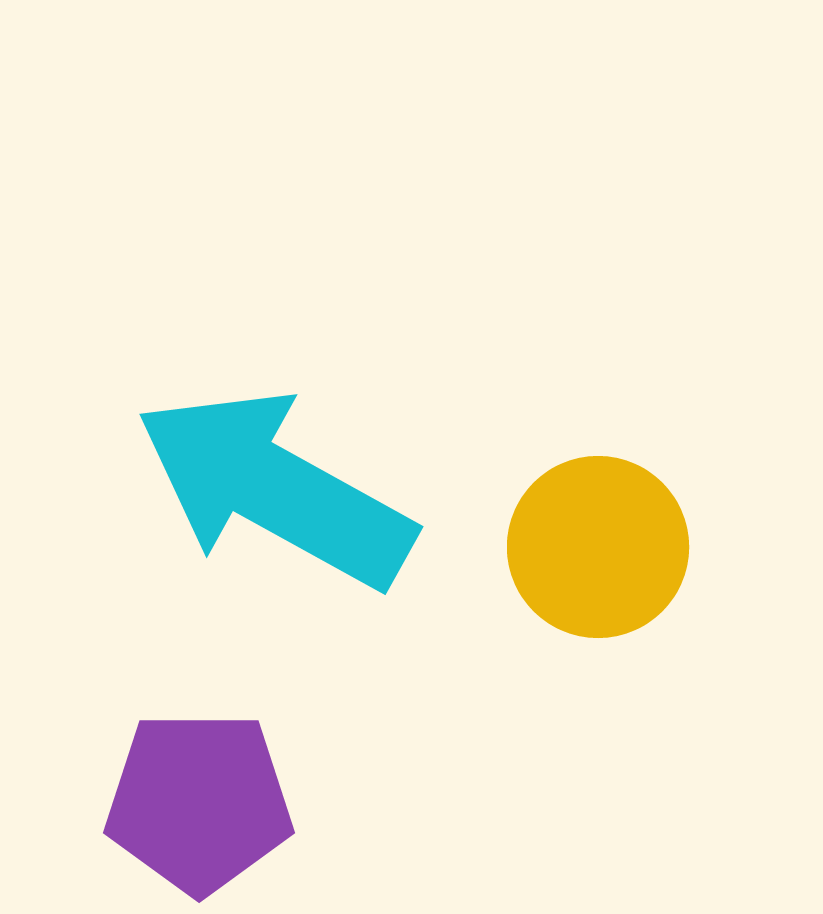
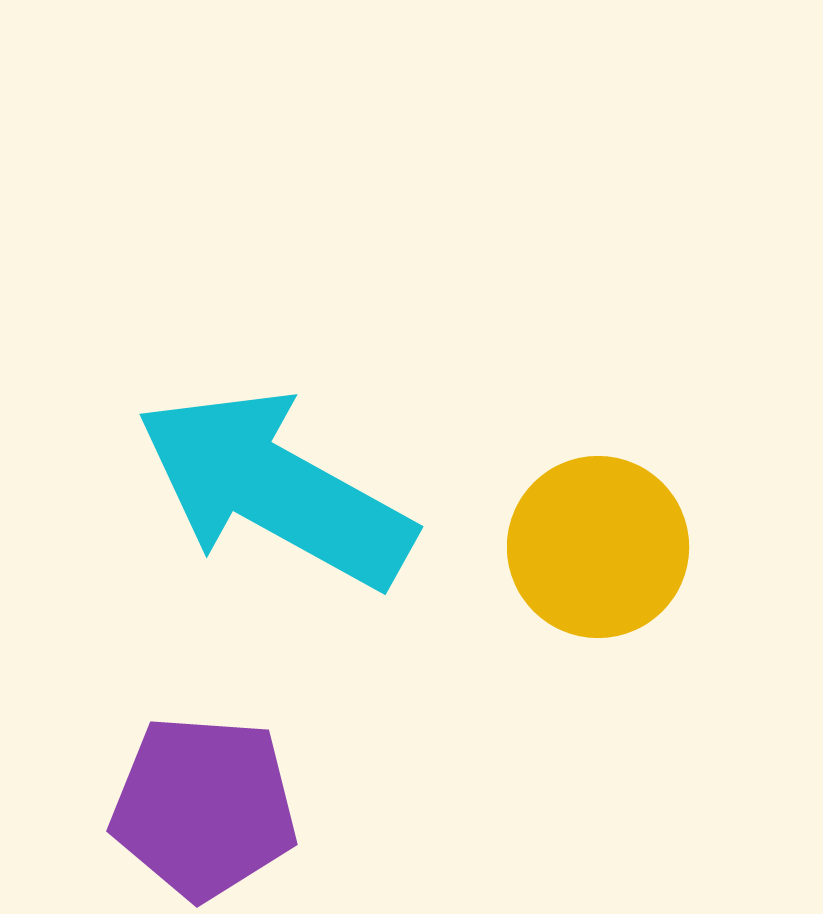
purple pentagon: moved 5 px right, 5 px down; rotated 4 degrees clockwise
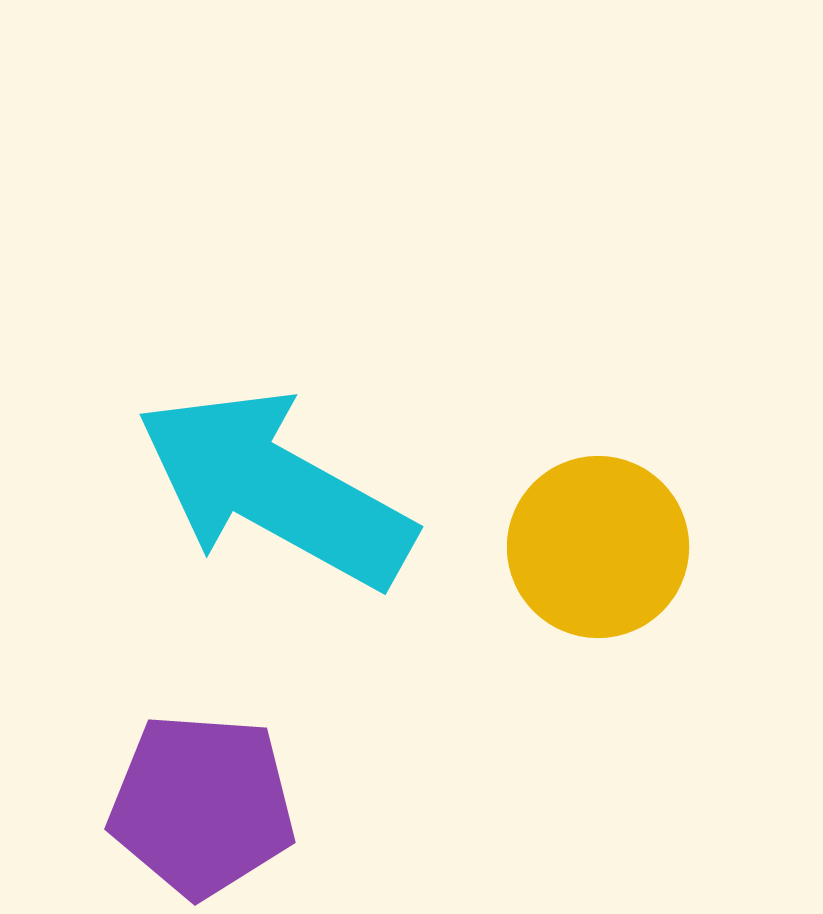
purple pentagon: moved 2 px left, 2 px up
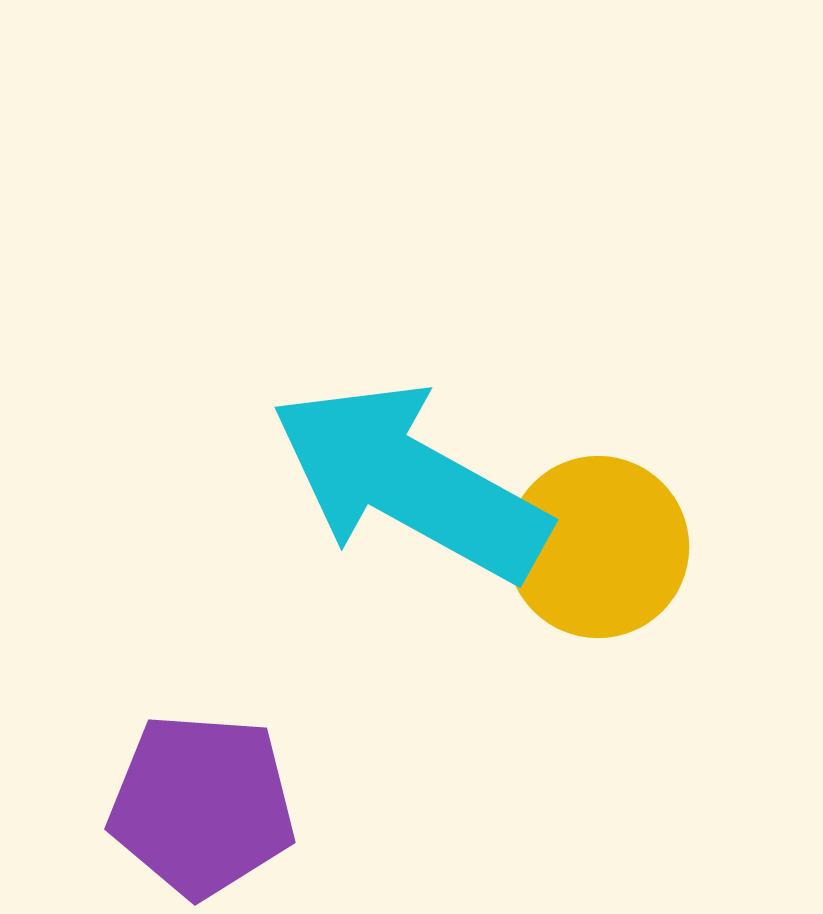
cyan arrow: moved 135 px right, 7 px up
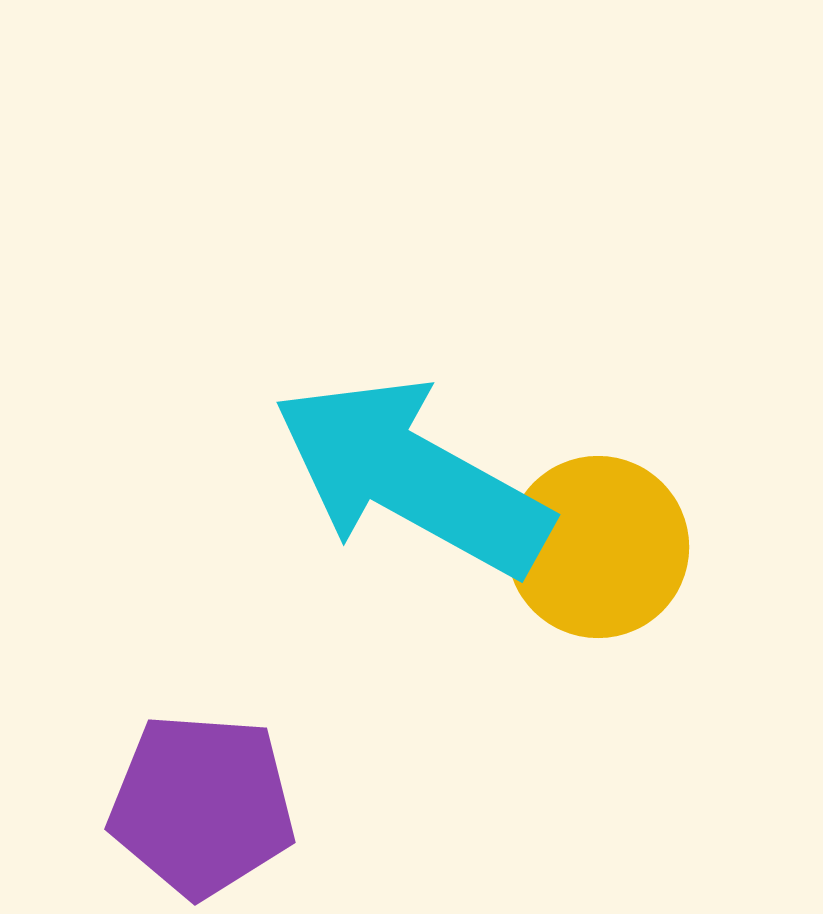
cyan arrow: moved 2 px right, 5 px up
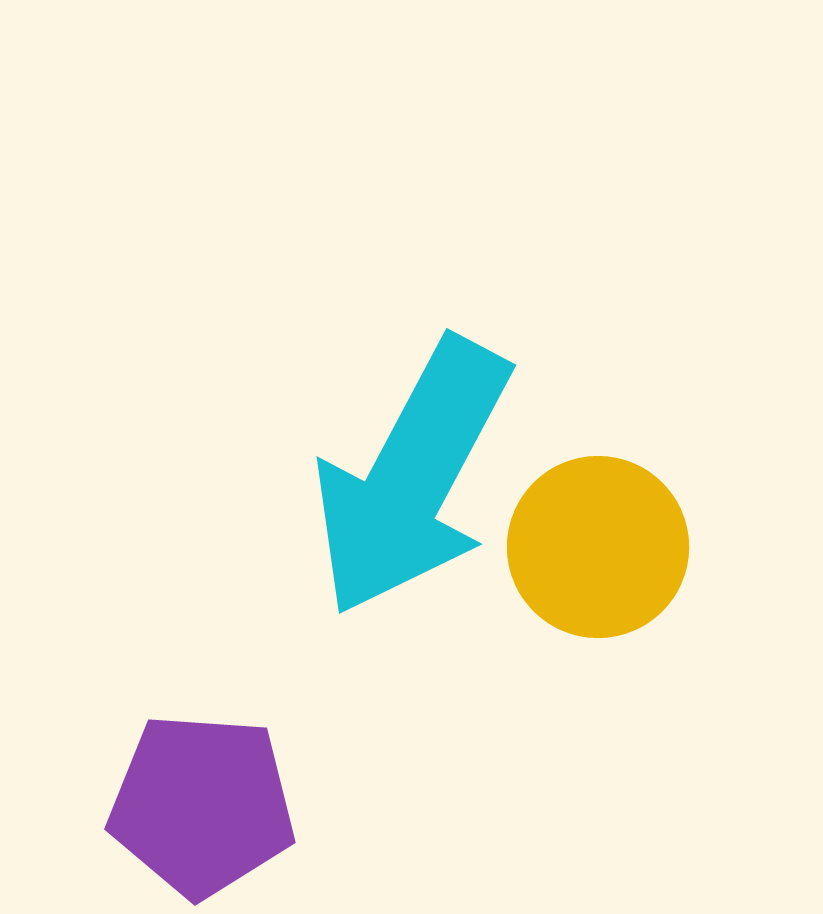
cyan arrow: rotated 91 degrees counterclockwise
